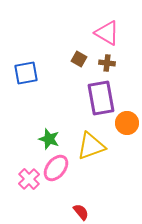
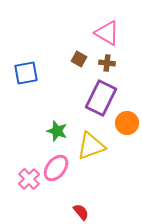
purple rectangle: rotated 36 degrees clockwise
green star: moved 8 px right, 8 px up
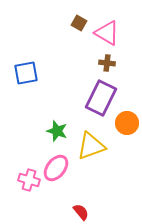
brown square: moved 36 px up
pink cross: moved 1 px down; rotated 30 degrees counterclockwise
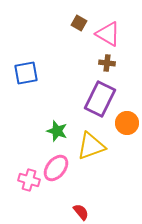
pink triangle: moved 1 px right, 1 px down
purple rectangle: moved 1 px left, 1 px down
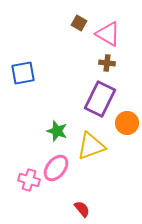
blue square: moved 3 px left
red semicircle: moved 1 px right, 3 px up
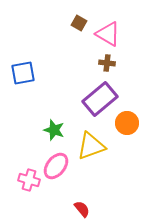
purple rectangle: rotated 24 degrees clockwise
green star: moved 3 px left, 1 px up
pink ellipse: moved 2 px up
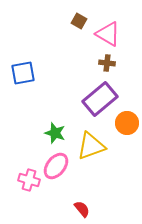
brown square: moved 2 px up
green star: moved 1 px right, 3 px down
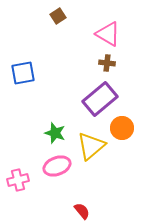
brown square: moved 21 px left, 5 px up; rotated 28 degrees clockwise
orange circle: moved 5 px left, 5 px down
yellow triangle: rotated 20 degrees counterclockwise
pink ellipse: moved 1 px right; rotated 32 degrees clockwise
pink cross: moved 11 px left; rotated 30 degrees counterclockwise
red semicircle: moved 2 px down
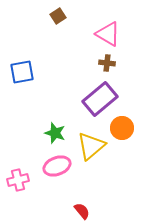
blue square: moved 1 px left, 1 px up
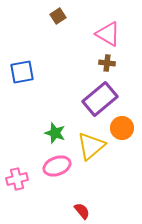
pink cross: moved 1 px left, 1 px up
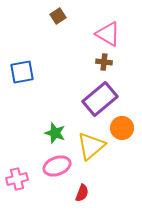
brown cross: moved 3 px left, 1 px up
red semicircle: moved 18 px up; rotated 60 degrees clockwise
